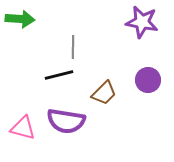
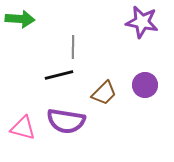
purple circle: moved 3 px left, 5 px down
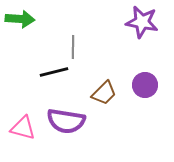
black line: moved 5 px left, 3 px up
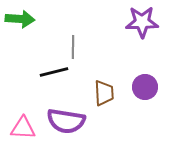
purple star: rotated 12 degrees counterclockwise
purple circle: moved 2 px down
brown trapezoid: rotated 48 degrees counterclockwise
pink triangle: rotated 12 degrees counterclockwise
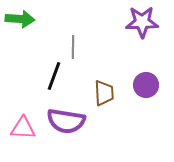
black line: moved 4 px down; rotated 56 degrees counterclockwise
purple circle: moved 1 px right, 2 px up
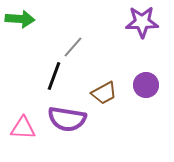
gray line: rotated 40 degrees clockwise
brown trapezoid: rotated 64 degrees clockwise
purple semicircle: moved 1 px right, 2 px up
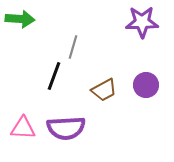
gray line: rotated 25 degrees counterclockwise
brown trapezoid: moved 3 px up
purple semicircle: moved 1 px left, 9 px down; rotated 12 degrees counterclockwise
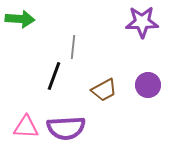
gray line: rotated 10 degrees counterclockwise
purple circle: moved 2 px right
pink triangle: moved 3 px right, 1 px up
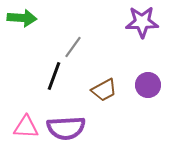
green arrow: moved 2 px right, 1 px up
gray line: rotated 30 degrees clockwise
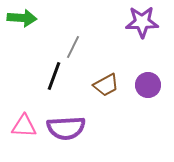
gray line: rotated 10 degrees counterclockwise
brown trapezoid: moved 2 px right, 5 px up
pink triangle: moved 2 px left, 1 px up
